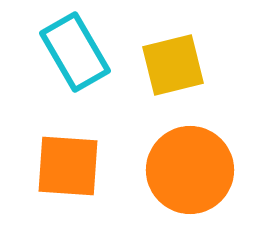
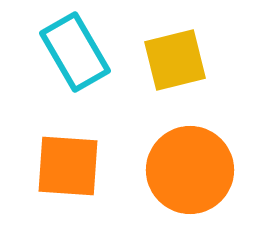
yellow square: moved 2 px right, 5 px up
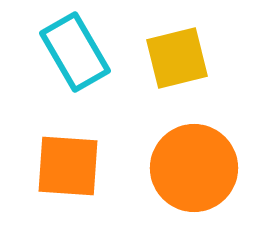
yellow square: moved 2 px right, 2 px up
orange circle: moved 4 px right, 2 px up
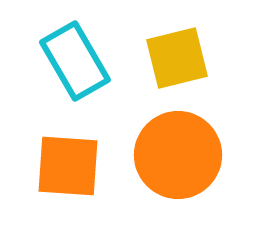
cyan rectangle: moved 9 px down
orange circle: moved 16 px left, 13 px up
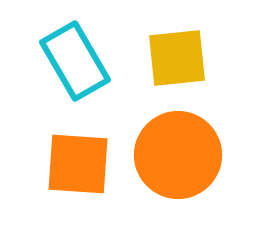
yellow square: rotated 8 degrees clockwise
orange square: moved 10 px right, 2 px up
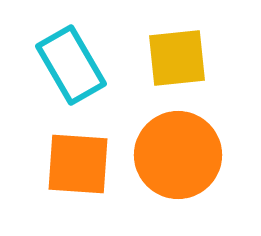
cyan rectangle: moved 4 px left, 4 px down
